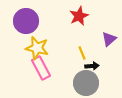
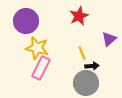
pink rectangle: rotated 55 degrees clockwise
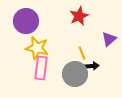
pink rectangle: rotated 20 degrees counterclockwise
gray circle: moved 11 px left, 9 px up
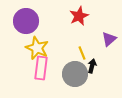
yellow star: rotated 10 degrees clockwise
black arrow: rotated 72 degrees counterclockwise
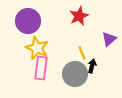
purple circle: moved 2 px right
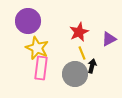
red star: moved 16 px down
purple triangle: rotated 14 degrees clockwise
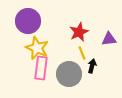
purple triangle: rotated 21 degrees clockwise
gray circle: moved 6 px left
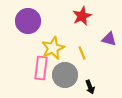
red star: moved 3 px right, 16 px up
purple triangle: rotated 21 degrees clockwise
yellow star: moved 16 px right; rotated 25 degrees clockwise
black arrow: moved 2 px left, 21 px down; rotated 144 degrees clockwise
gray circle: moved 4 px left, 1 px down
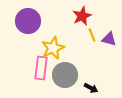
yellow line: moved 10 px right, 18 px up
black arrow: moved 1 px right, 1 px down; rotated 40 degrees counterclockwise
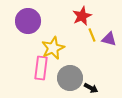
gray circle: moved 5 px right, 3 px down
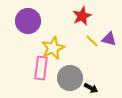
yellow line: moved 6 px down; rotated 24 degrees counterclockwise
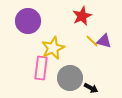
purple triangle: moved 5 px left, 2 px down
